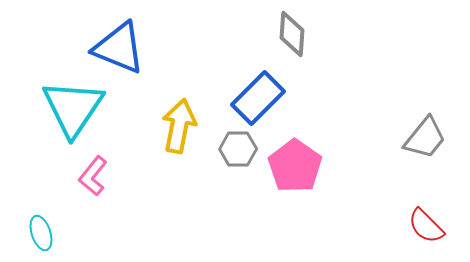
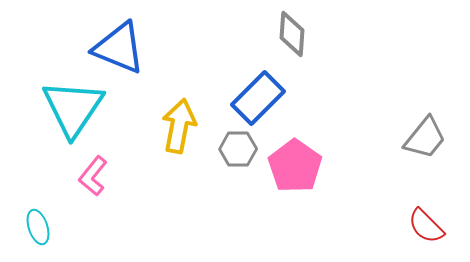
cyan ellipse: moved 3 px left, 6 px up
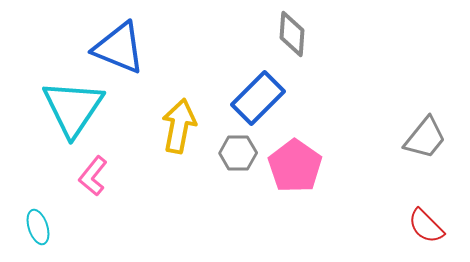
gray hexagon: moved 4 px down
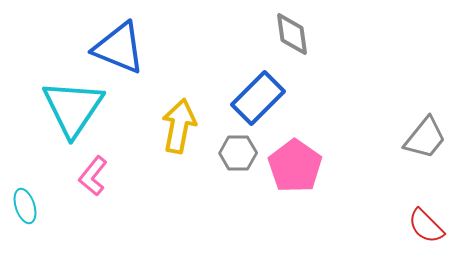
gray diamond: rotated 12 degrees counterclockwise
cyan ellipse: moved 13 px left, 21 px up
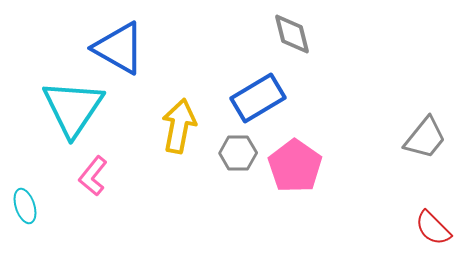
gray diamond: rotated 6 degrees counterclockwise
blue triangle: rotated 8 degrees clockwise
blue rectangle: rotated 14 degrees clockwise
red semicircle: moved 7 px right, 2 px down
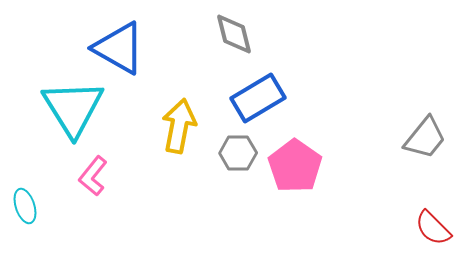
gray diamond: moved 58 px left
cyan triangle: rotated 6 degrees counterclockwise
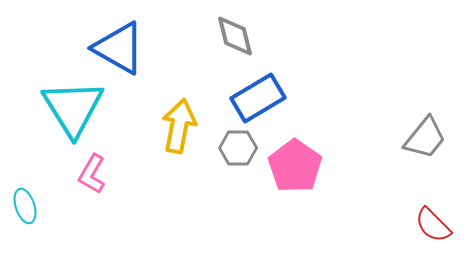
gray diamond: moved 1 px right, 2 px down
gray hexagon: moved 5 px up
pink L-shape: moved 1 px left, 2 px up; rotated 9 degrees counterclockwise
red semicircle: moved 3 px up
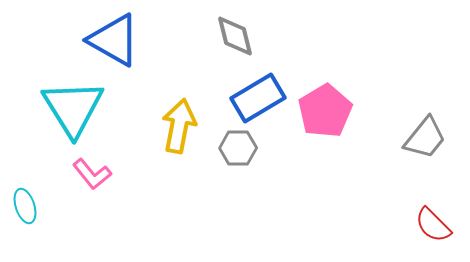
blue triangle: moved 5 px left, 8 px up
pink pentagon: moved 30 px right, 55 px up; rotated 6 degrees clockwise
pink L-shape: rotated 69 degrees counterclockwise
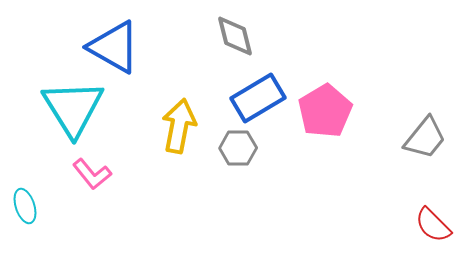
blue triangle: moved 7 px down
